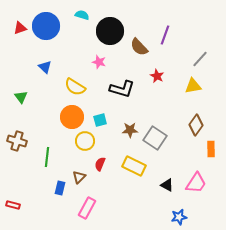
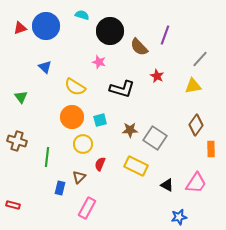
yellow circle: moved 2 px left, 3 px down
yellow rectangle: moved 2 px right
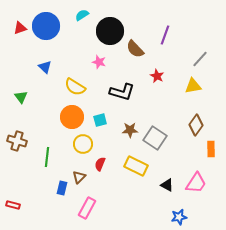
cyan semicircle: rotated 48 degrees counterclockwise
brown semicircle: moved 4 px left, 2 px down
black L-shape: moved 3 px down
blue rectangle: moved 2 px right
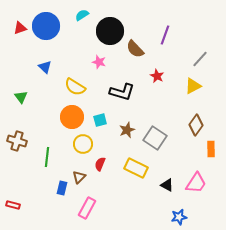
yellow triangle: rotated 18 degrees counterclockwise
brown star: moved 3 px left; rotated 21 degrees counterclockwise
yellow rectangle: moved 2 px down
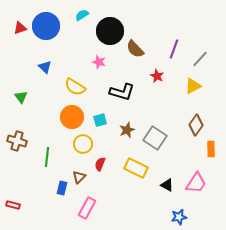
purple line: moved 9 px right, 14 px down
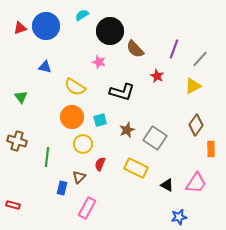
blue triangle: rotated 32 degrees counterclockwise
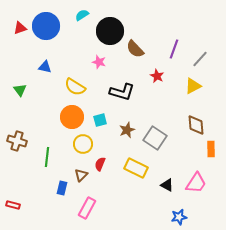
green triangle: moved 1 px left, 7 px up
brown diamond: rotated 40 degrees counterclockwise
brown triangle: moved 2 px right, 2 px up
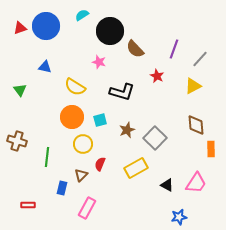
gray square: rotated 10 degrees clockwise
yellow rectangle: rotated 55 degrees counterclockwise
red rectangle: moved 15 px right; rotated 16 degrees counterclockwise
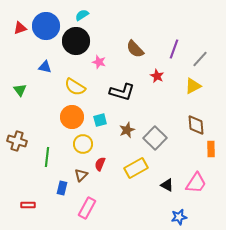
black circle: moved 34 px left, 10 px down
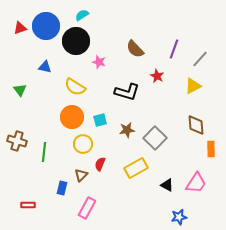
black L-shape: moved 5 px right
brown star: rotated 14 degrees clockwise
green line: moved 3 px left, 5 px up
